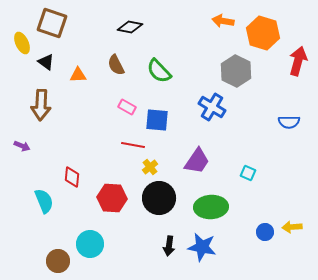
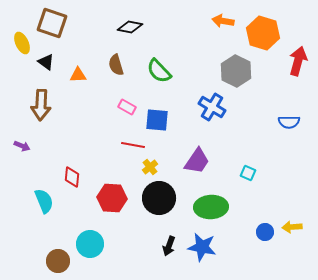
brown semicircle: rotated 10 degrees clockwise
black arrow: rotated 12 degrees clockwise
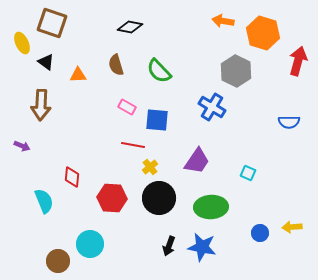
blue circle: moved 5 px left, 1 px down
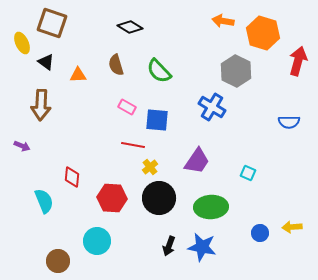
black diamond: rotated 20 degrees clockwise
cyan circle: moved 7 px right, 3 px up
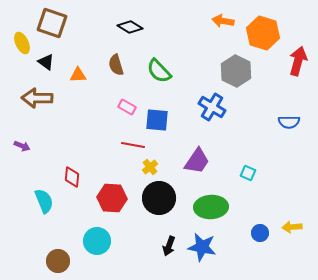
brown arrow: moved 4 px left, 7 px up; rotated 88 degrees clockwise
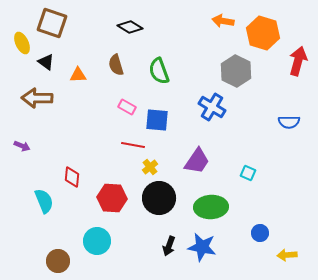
green semicircle: rotated 24 degrees clockwise
yellow arrow: moved 5 px left, 28 px down
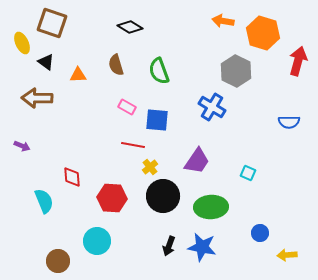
red diamond: rotated 10 degrees counterclockwise
black circle: moved 4 px right, 2 px up
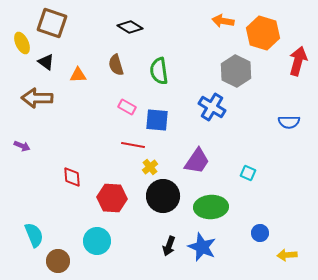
green semicircle: rotated 12 degrees clockwise
cyan semicircle: moved 10 px left, 34 px down
blue star: rotated 12 degrees clockwise
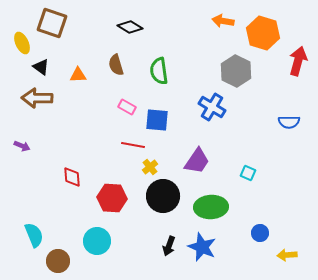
black triangle: moved 5 px left, 5 px down
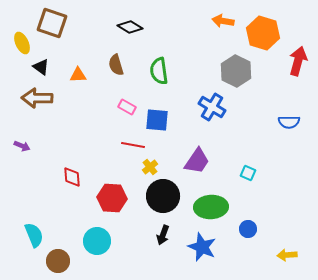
blue circle: moved 12 px left, 4 px up
black arrow: moved 6 px left, 11 px up
